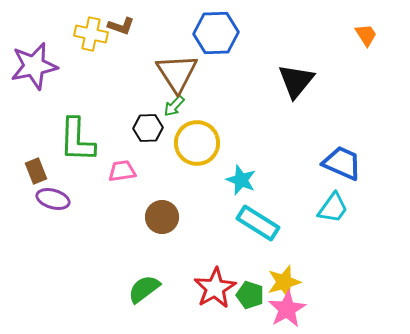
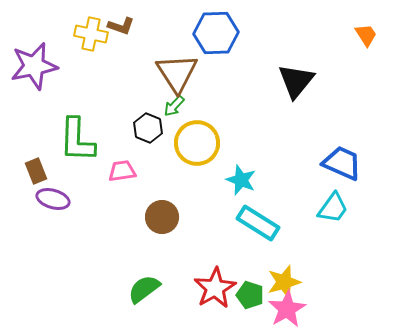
black hexagon: rotated 24 degrees clockwise
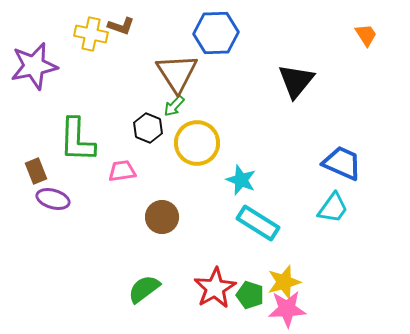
pink star: rotated 27 degrees clockwise
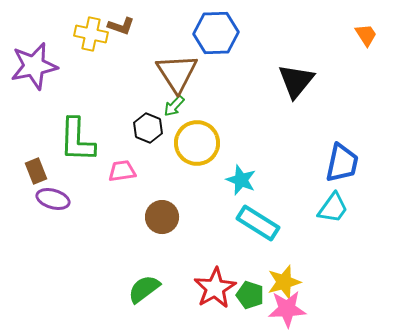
blue trapezoid: rotated 78 degrees clockwise
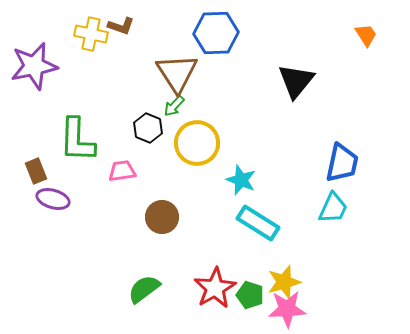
cyan trapezoid: rotated 12 degrees counterclockwise
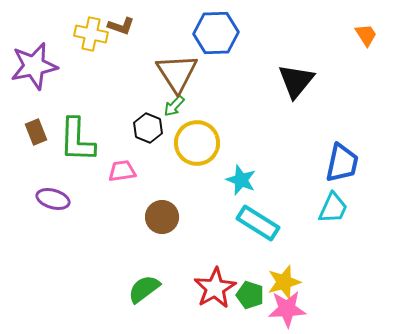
brown rectangle: moved 39 px up
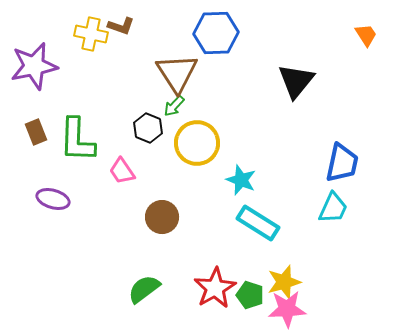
pink trapezoid: rotated 116 degrees counterclockwise
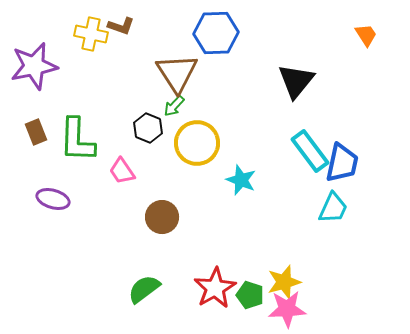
cyan rectangle: moved 52 px right, 72 px up; rotated 21 degrees clockwise
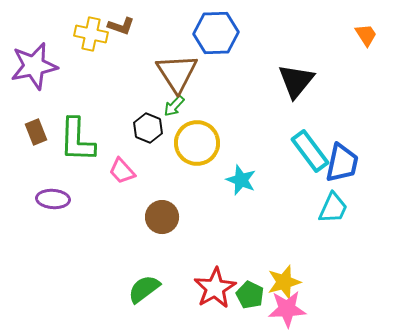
pink trapezoid: rotated 8 degrees counterclockwise
purple ellipse: rotated 12 degrees counterclockwise
green pentagon: rotated 8 degrees clockwise
